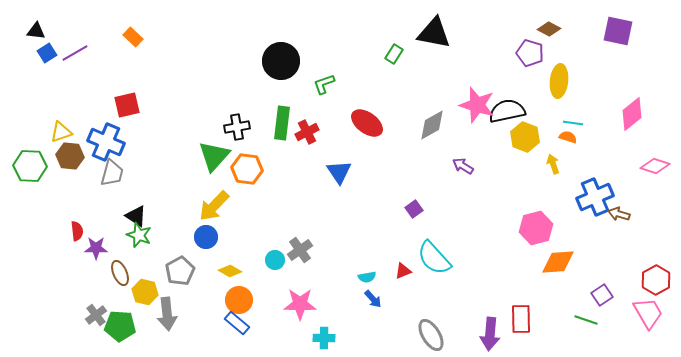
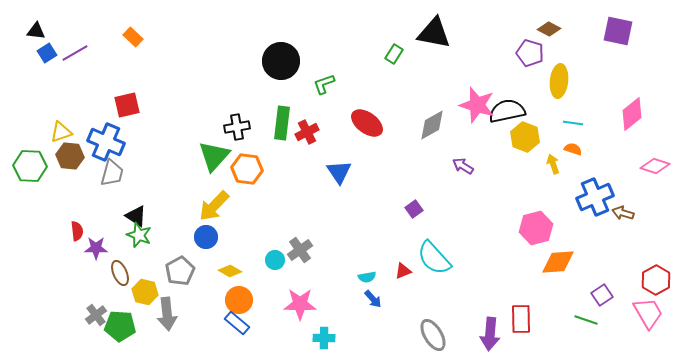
orange semicircle at (568, 137): moved 5 px right, 12 px down
brown arrow at (619, 214): moved 4 px right, 1 px up
gray ellipse at (431, 335): moved 2 px right
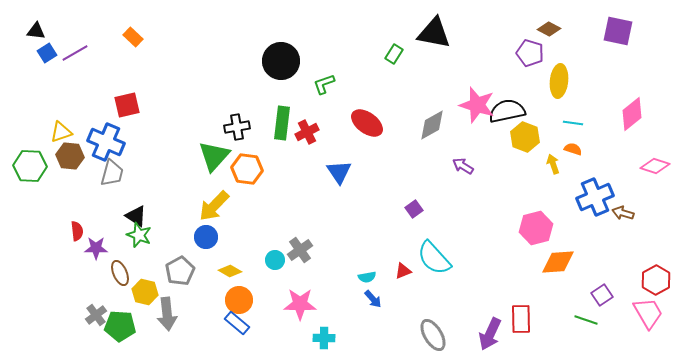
purple arrow at (490, 334): rotated 20 degrees clockwise
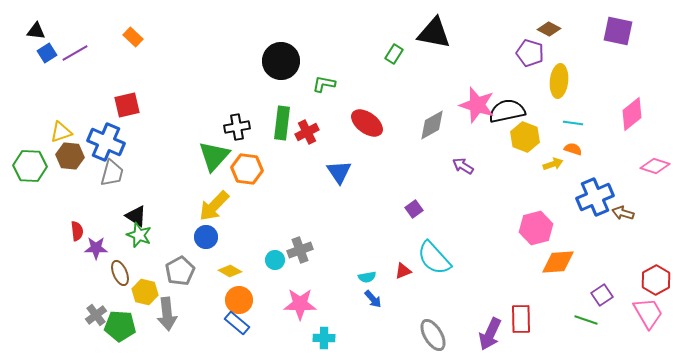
green L-shape at (324, 84): rotated 30 degrees clockwise
yellow arrow at (553, 164): rotated 90 degrees clockwise
gray cross at (300, 250): rotated 15 degrees clockwise
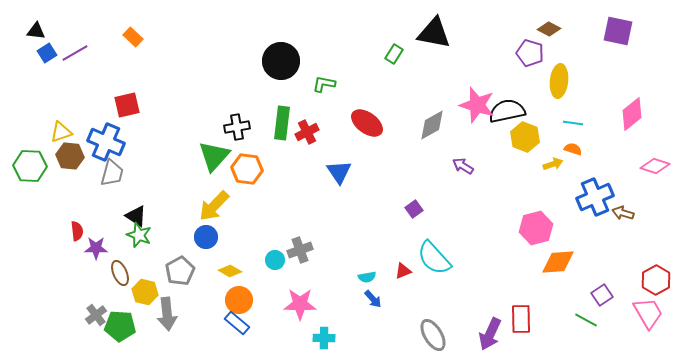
green line at (586, 320): rotated 10 degrees clockwise
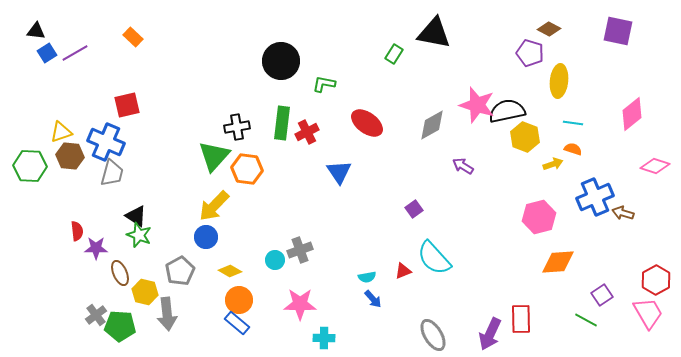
pink hexagon at (536, 228): moved 3 px right, 11 px up
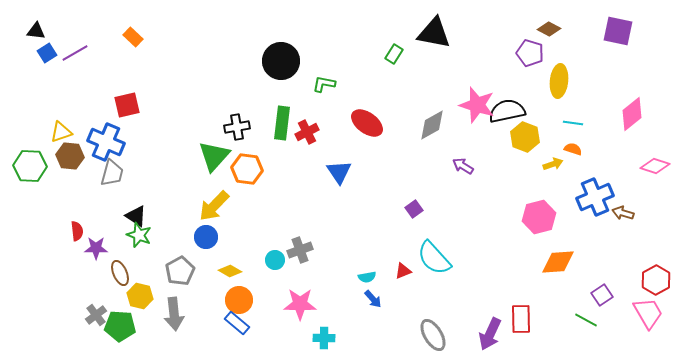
yellow hexagon at (145, 292): moved 5 px left, 4 px down
gray arrow at (167, 314): moved 7 px right
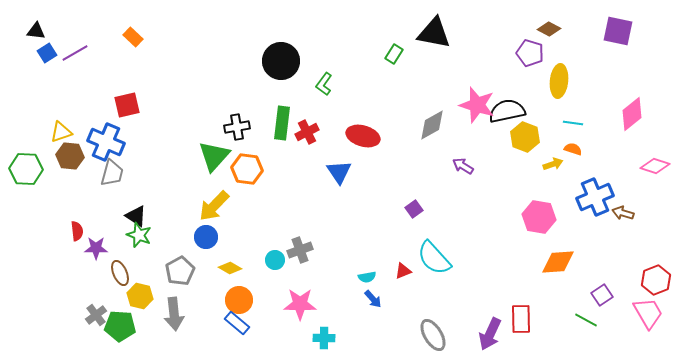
green L-shape at (324, 84): rotated 65 degrees counterclockwise
red ellipse at (367, 123): moved 4 px left, 13 px down; rotated 20 degrees counterclockwise
green hexagon at (30, 166): moved 4 px left, 3 px down
pink hexagon at (539, 217): rotated 24 degrees clockwise
yellow diamond at (230, 271): moved 3 px up
red hexagon at (656, 280): rotated 8 degrees clockwise
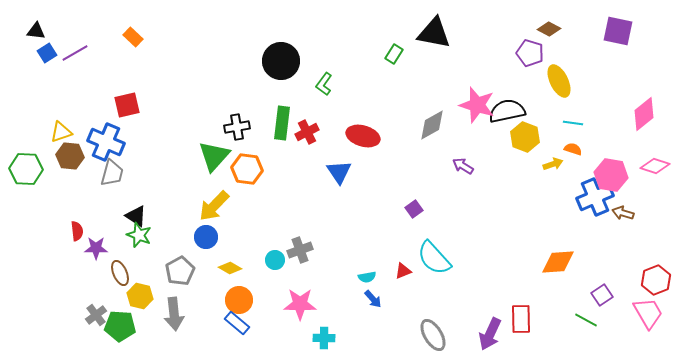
yellow ellipse at (559, 81): rotated 32 degrees counterclockwise
pink diamond at (632, 114): moved 12 px right
pink hexagon at (539, 217): moved 72 px right, 42 px up
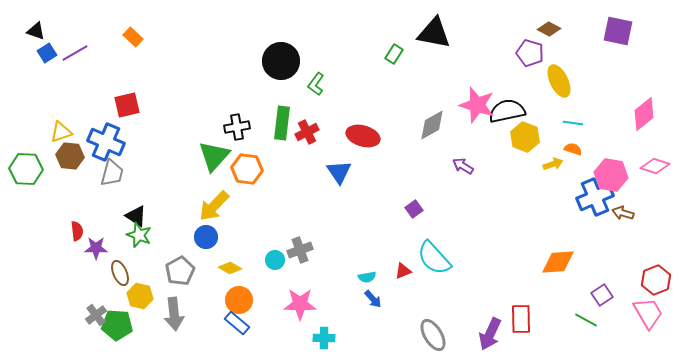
black triangle at (36, 31): rotated 12 degrees clockwise
green L-shape at (324, 84): moved 8 px left
green pentagon at (120, 326): moved 3 px left, 1 px up
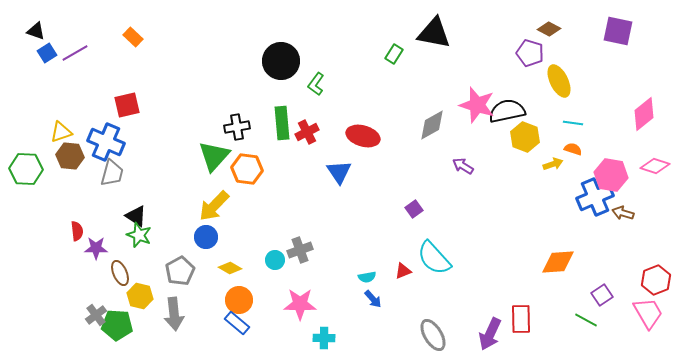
green rectangle at (282, 123): rotated 12 degrees counterclockwise
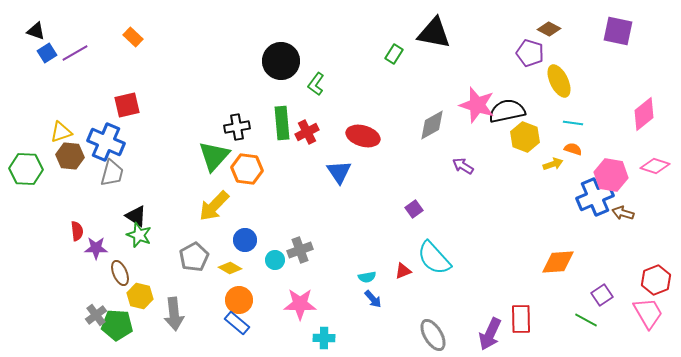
blue circle at (206, 237): moved 39 px right, 3 px down
gray pentagon at (180, 271): moved 14 px right, 14 px up
